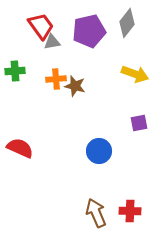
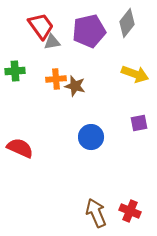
blue circle: moved 8 px left, 14 px up
red cross: rotated 20 degrees clockwise
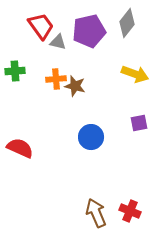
gray triangle: moved 6 px right; rotated 24 degrees clockwise
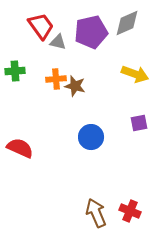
gray diamond: rotated 28 degrees clockwise
purple pentagon: moved 2 px right, 1 px down
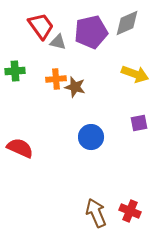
brown star: moved 1 px down
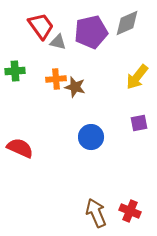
yellow arrow: moved 2 px right, 3 px down; rotated 108 degrees clockwise
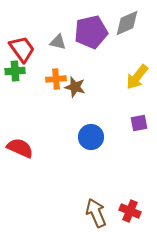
red trapezoid: moved 19 px left, 23 px down
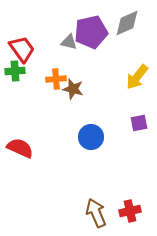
gray triangle: moved 11 px right
brown star: moved 2 px left, 2 px down
red cross: rotated 35 degrees counterclockwise
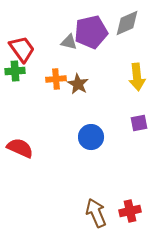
yellow arrow: rotated 44 degrees counterclockwise
brown star: moved 5 px right, 5 px up; rotated 15 degrees clockwise
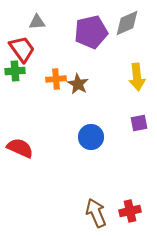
gray triangle: moved 32 px left, 20 px up; rotated 18 degrees counterclockwise
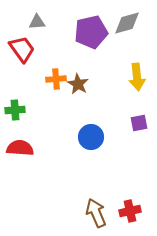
gray diamond: rotated 8 degrees clockwise
green cross: moved 39 px down
red semicircle: rotated 20 degrees counterclockwise
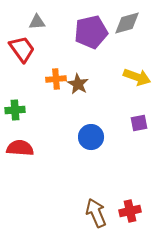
yellow arrow: rotated 64 degrees counterclockwise
